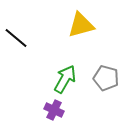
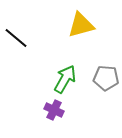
gray pentagon: rotated 10 degrees counterclockwise
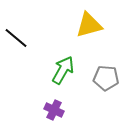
yellow triangle: moved 8 px right
green arrow: moved 2 px left, 9 px up
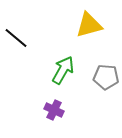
gray pentagon: moved 1 px up
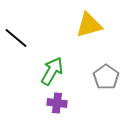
green arrow: moved 11 px left, 1 px down
gray pentagon: rotated 30 degrees clockwise
purple cross: moved 3 px right, 7 px up; rotated 18 degrees counterclockwise
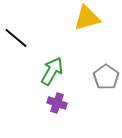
yellow triangle: moved 2 px left, 7 px up
purple cross: rotated 12 degrees clockwise
